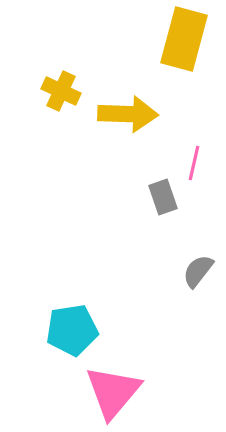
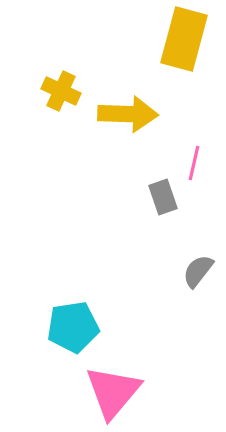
cyan pentagon: moved 1 px right, 3 px up
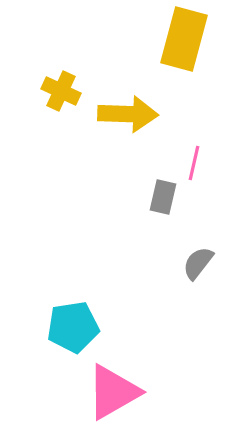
gray rectangle: rotated 32 degrees clockwise
gray semicircle: moved 8 px up
pink triangle: rotated 20 degrees clockwise
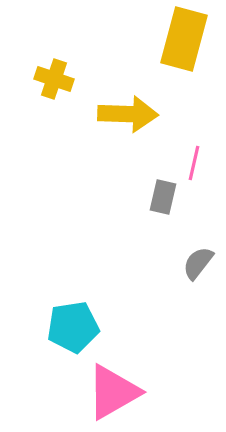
yellow cross: moved 7 px left, 12 px up; rotated 6 degrees counterclockwise
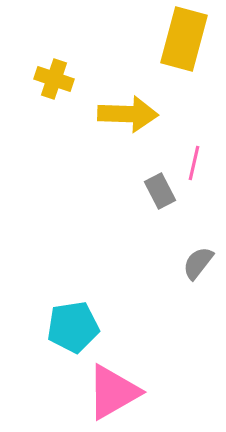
gray rectangle: moved 3 px left, 6 px up; rotated 40 degrees counterclockwise
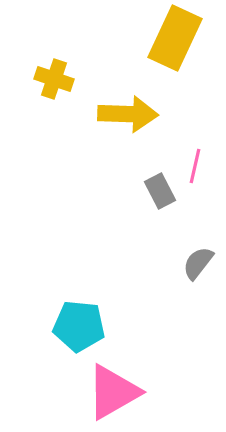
yellow rectangle: moved 9 px left, 1 px up; rotated 10 degrees clockwise
pink line: moved 1 px right, 3 px down
cyan pentagon: moved 6 px right, 1 px up; rotated 15 degrees clockwise
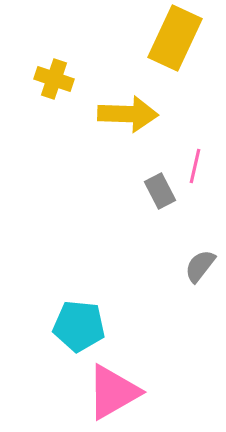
gray semicircle: moved 2 px right, 3 px down
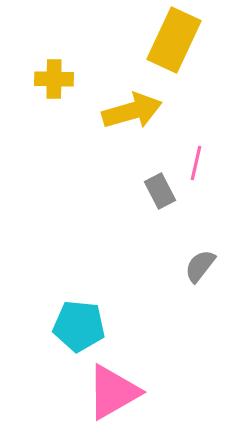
yellow rectangle: moved 1 px left, 2 px down
yellow cross: rotated 18 degrees counterclockwise
yellow arrow: moved 4 px right, 3 px up; rotated 18 degrees counterclockwise
pink line: moved 1 px right, 3 px up
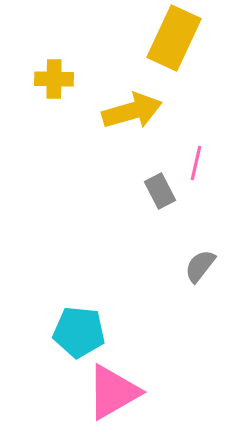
yellow rectangle: moved 2 px up
cyan pentagon: moved 6 px down
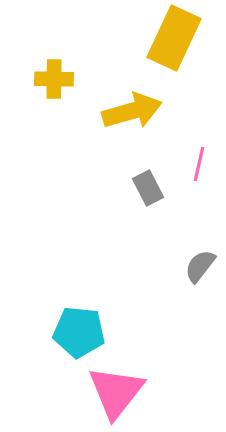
pink line: moved 3 px right, 1 px down
gray rectangle: moved 12 px left, 3 px up
pink triangle: moved 3 px right; rotated 22 degrees counterclockwise
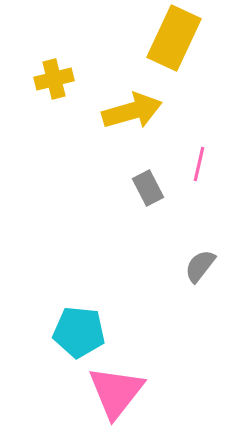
yellow cross: rotated 15 degrees counterclockwise
